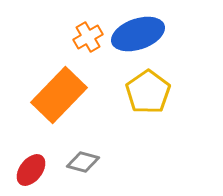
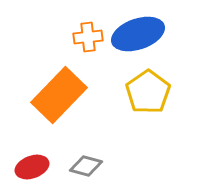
orange cross: rotated 24 degrees clockwise
gray diamond: moved 3 px right, 4 px down
red ellipse: moved 1 px right, 3 px up; rotated 32 degrees clockwise
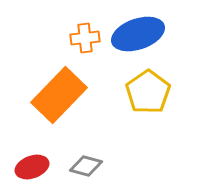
orange cross: moved 3 px left, 1 px down
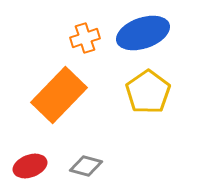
blue ellipse: moved 5 px right, 1 px up
orange cross: rotated 12 degrees counterclockwise
red ellipse: moved 2 px left, 1 px up
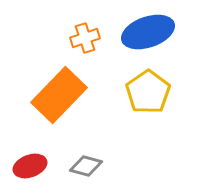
blue ellipse: moved 5 px right, 1 px up
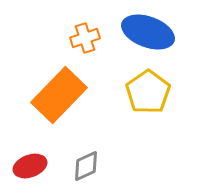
blue ellipse: rotated 39 degrees clockwise
gray diamond: rotated 40 degrees counterclockwise
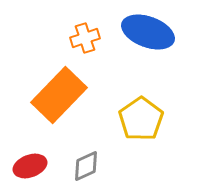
yellow pentagon: moved 7 px left, 27 px down
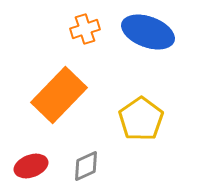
orange cross: moved 9 px up
red ellipse: moved 1 px right
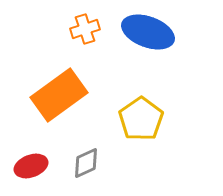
orange rectangle: rotated 10 degrees clockwise
gray diamond: moved 3 px up
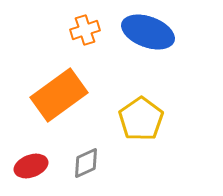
orange cross: moved 1 px down
